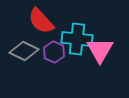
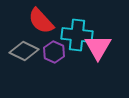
cyan cross: moved 4 px up
pink triangle: moved 2 px left, 3 px up
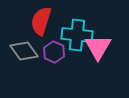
red semicircle: rotated 60 degrees clockwise
gray diamond: rotated 28 degrees clockwise
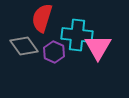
red semicircle: moved 1 px right, 3 px up
gray diamond: moved 5 px up
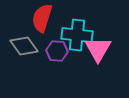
pink triangle: moved 2 px down
purple hexagon: moved 3 px right, 1 px up; rotated 20 degrees counterclockwise
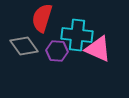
pink triangle: rotated 36 degrees counterclockwise
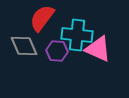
red semicircle: rotated 20 degrees clockwise
gray diamond: rotated 12 degrees clockwise
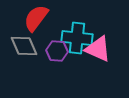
red semicircle: moved 6 px left
cyan cross: moved 3 px down
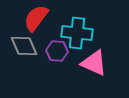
cyan cross: moved 5 px up
pink triangle: moved 4 px left, 14 px down
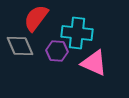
gray diamond: moved 4 px left
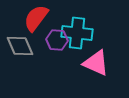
purple hexagon: moved 11 px up
pink triangle: moved 2 px right
